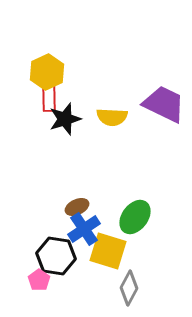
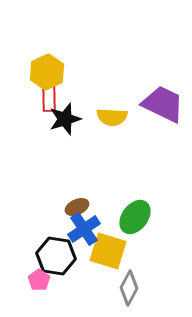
purple trapezoid: moved 1 px left
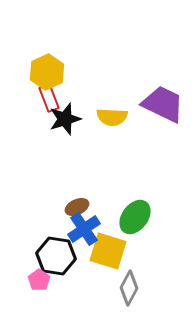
red rectangle: rotated 20 degrees counterclockwise
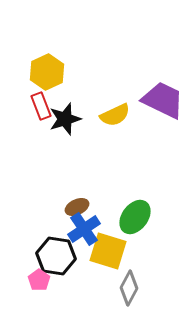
red rectangle: moved 8 px left, 8 px down
purple trapezoid: moved 4 px up
yellow semicircle: moved 3 px right, 2 px up; rotated 28 degrees counterclockwise
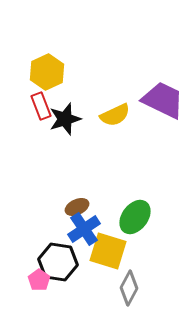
black hexagon: moved 2 px right, 6 px down
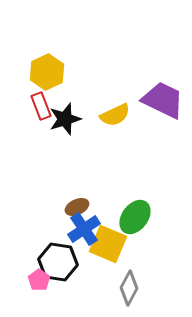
yellow square: moved 7 px up; rotated 6 degrees clockwise
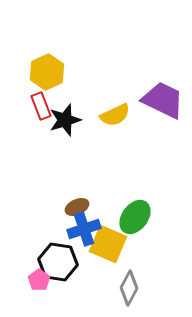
black star: moved 1 px down
blue cross: rotated 16 degrees clockwise
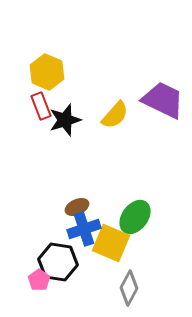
yellow hexagon: rotated 12 degrees counterclockwise
yellow semicircle: rotated 24 degrees counterclockwise
yellow square: moved 3 px right, 1 px up
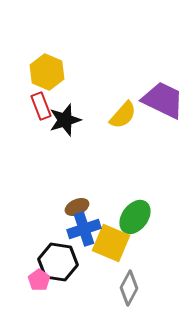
yellow semicircle: moved 8 px right
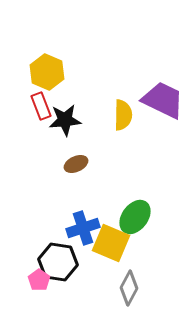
yellow semicircle: rotated 40 degrees counterclockwise
black star: rotated 12 degrees clockwise
brown ellipse: moved 1 px left, 43 px up
blue cross: moved 1 px left, 1 px up
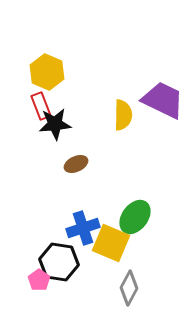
black star: moved 10 px left, 4 px down
black hexagon: moved 1 px right
